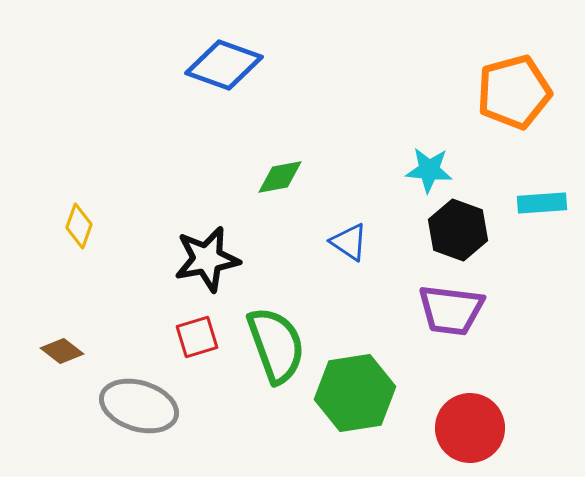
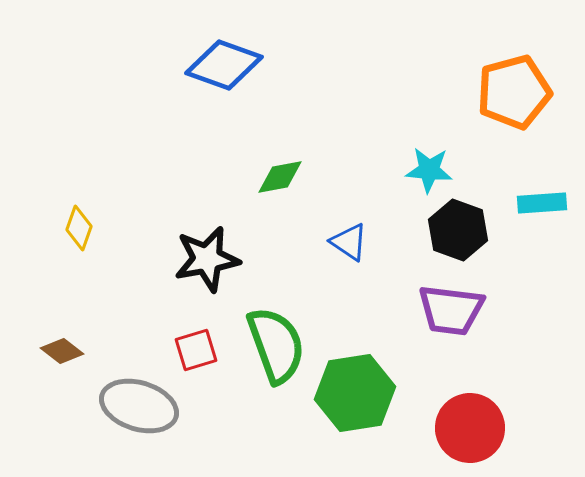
yellow diamond: moved 2 px down
red square: moved 1 px left, 13 px down
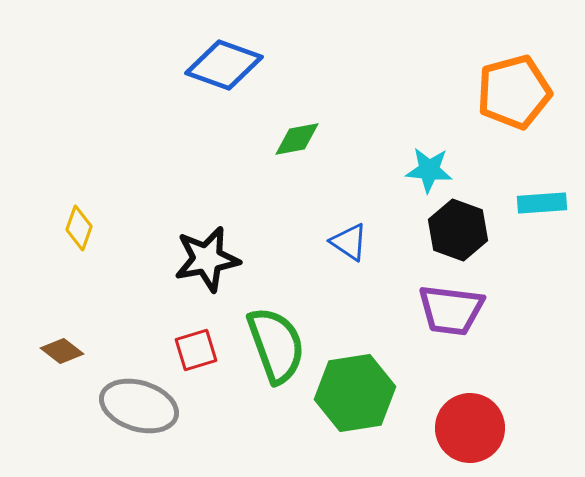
green diamond: moved 17 px right, 38 px up
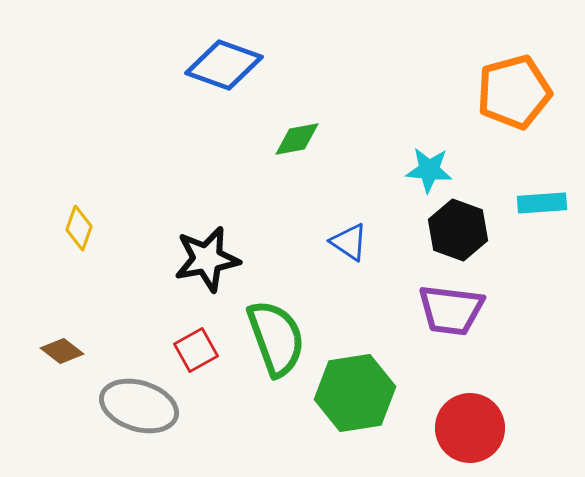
green semicircle: moved 7 px up
red square: rotated 12 degrees counterclockwise
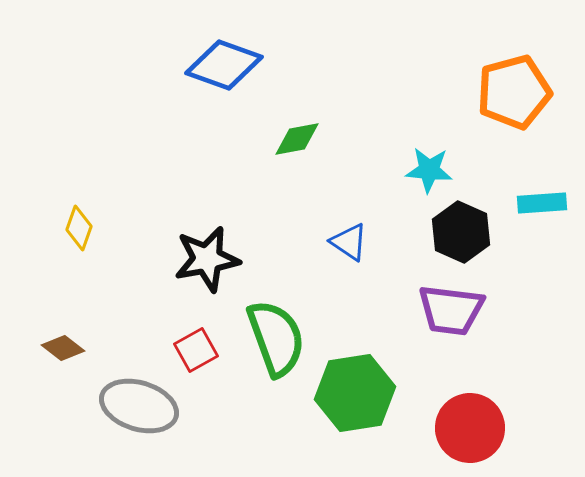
black hexagon: moved 3 px right, 2 px down; rotated 4 degrees clockwise
brown diamond: moved 1 px right, 3 px up
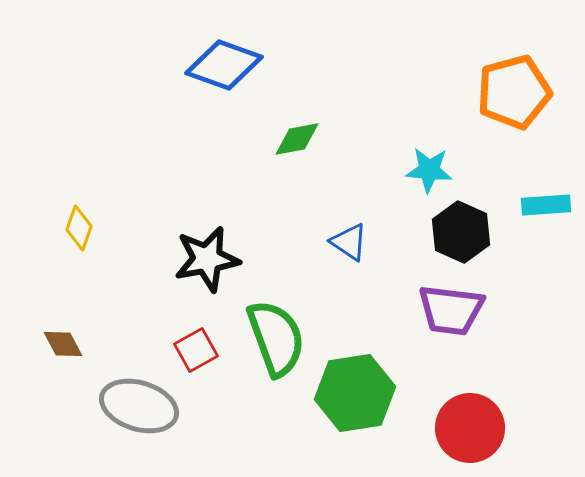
cyan rectangle: moved 4 px right, 2 px down
brown diamond: moved 4 px up; rotated 24 degrees clockwise
